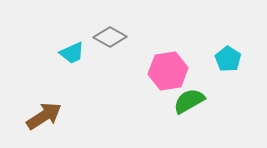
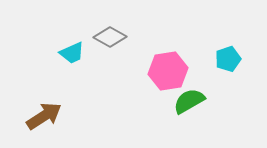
cyan pentagon: rotated 20 degrees clockwise
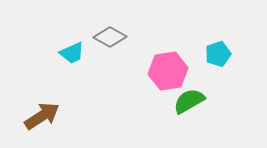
cyan pentagon: moved 10 px left, 5 px up
brown arrow: moved 2 px left
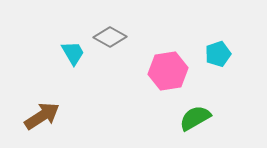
cyan trapezoid: moved 1 px right; rotated 96 degrees counterclockwise
green semicircle: moved 6 px right, 17 px down
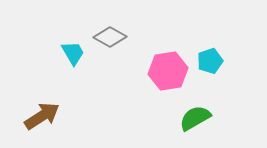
cyan pentagon: moved 8 px left, 7 px down
